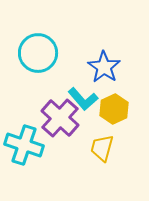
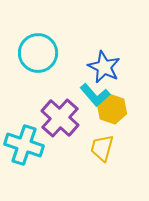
blue star: rotated 8 degrees counterclockwise
cyan L-shape: moved 12 px right, 4 px up
yellow hexagon: moved 2 px left; rotated 16 degrees counterclockwise
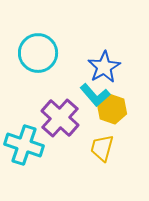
blue star: rotated 16 degrees clockwise
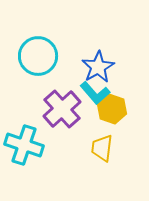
cyan circle: moved 3 px down
blue star: moved 6 px left
cyan L-shape: moved 2 px up
purple cross: moved 2 px right, 9 px up; rotated 6 degrees clockwise
yellow trapezoid: rotated 8 degrees counterclockwise
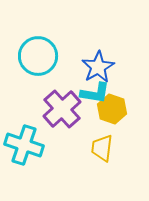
cyan L-shape: rotated 40 degrees counterclockwise
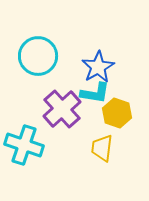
yellow hexagon: moved 5 px right, 4 px down
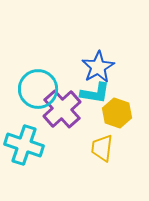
cyan circle: moved 33 px down
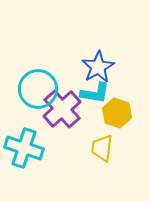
cyan cross: moved 3 px down
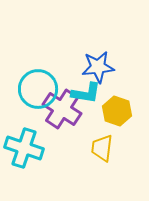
blue star: rotated 24 degrees clockwise
cyan L-shape: moved 9 px left
purple cross: rotated 15 degrees counterclockwise
yellow hexagon: moved 2 px up
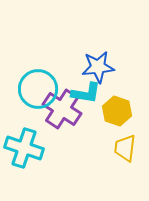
yellow trapezoid: moved 23 px right
